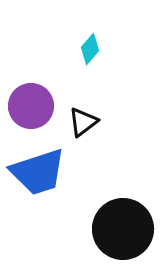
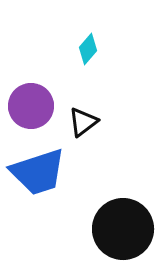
cyan diamond: moved 2 px left
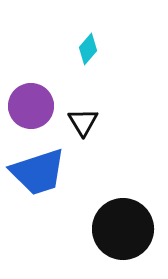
black triangle: rotated 24 degrees counterclockwise
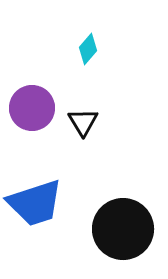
purple circle: moved 1 px right, 2 px down
blue trapezoid: moved 3 px left, 31 px down
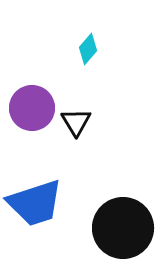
black triangle: moved 7 px left
black circle: moved 1 px up
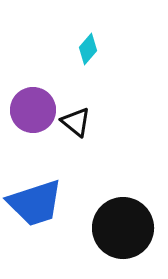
purple circle: moved 1 px right, 2 px down
black triangle: rotated 20 degrees counterclockwise
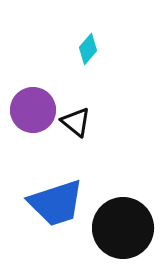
blue trapezoid: moved 21 px right
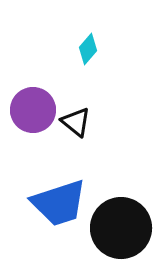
blue trapezoid: moved 3 px right
black circle: moved 2 px left
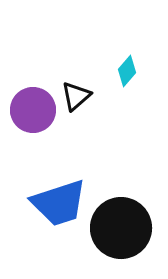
cyan diamond: moved 39 px right, 22 px down
black triangle: moved 26 px up; rotated 40 degrees clockwise
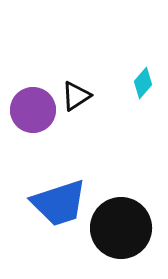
cyan diamond: moved 16 px right, 12 px down
black triangle: rotated 8 degrees clockwise
